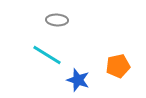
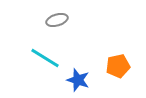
gray ellipse: rotated 20 degrees counterclockwise
cyan line: moved 2 px left, 3 px down
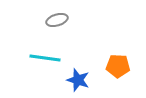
cyan line: rotated 24 degrees counterclockwise
orange pentagon: rotated 15 degrees clockwise
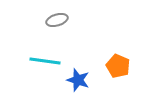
cyan line: moved 3 px down
orange pentagon: rotated 20 degrees clockwise
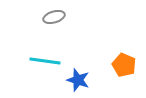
gray ellipse: moved 3 px left, 3 px up
orange pentagon: moved 6 px right, 1 px up
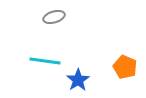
orange pentagon: moved 1 px right, 2 px down
blue star: rotated 20 degrees clockwise
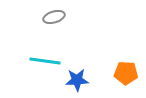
orange pentagon: moved 1 px right, 6 px down; rotated 20 degrees counterclockwise
blue star: moved 1 px left; rotated 30 degrees clockwise
